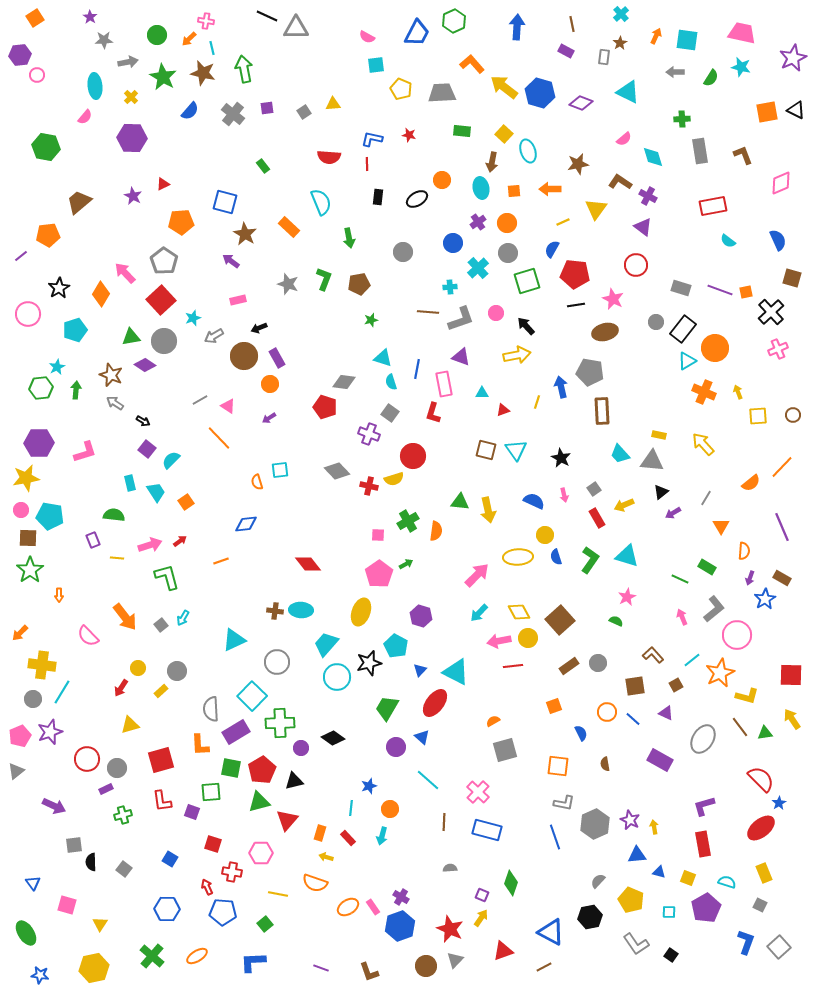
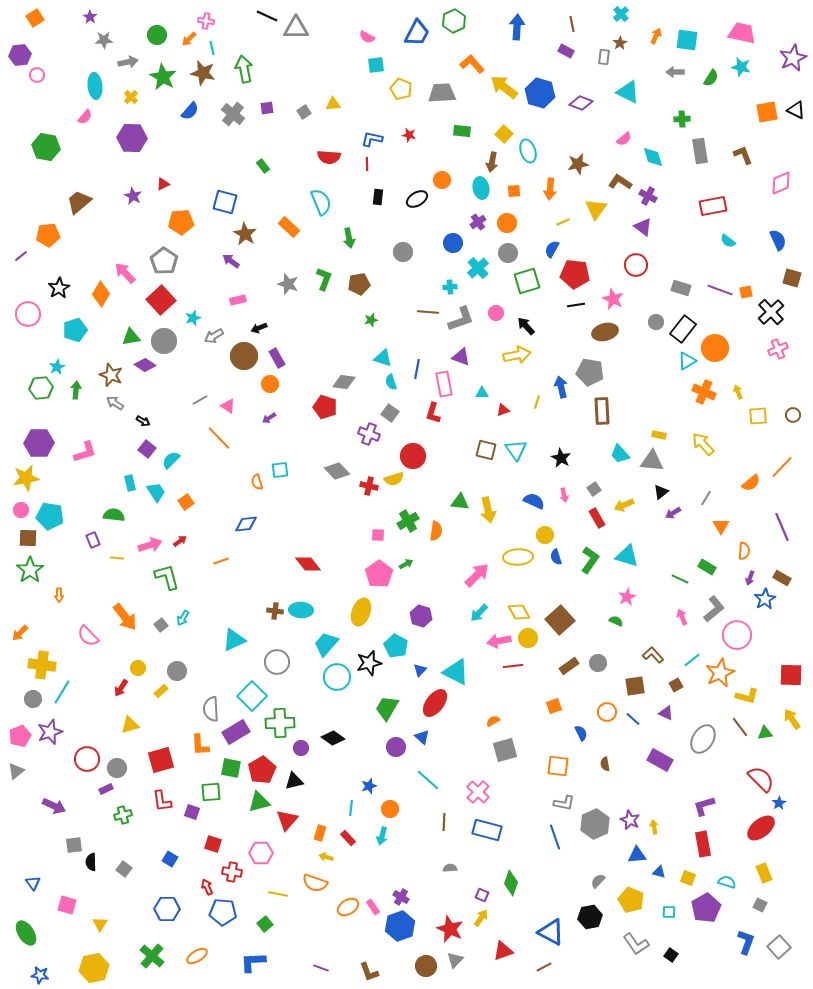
orange arrow at (550, 189): rotated 85 degrees counterclockwise
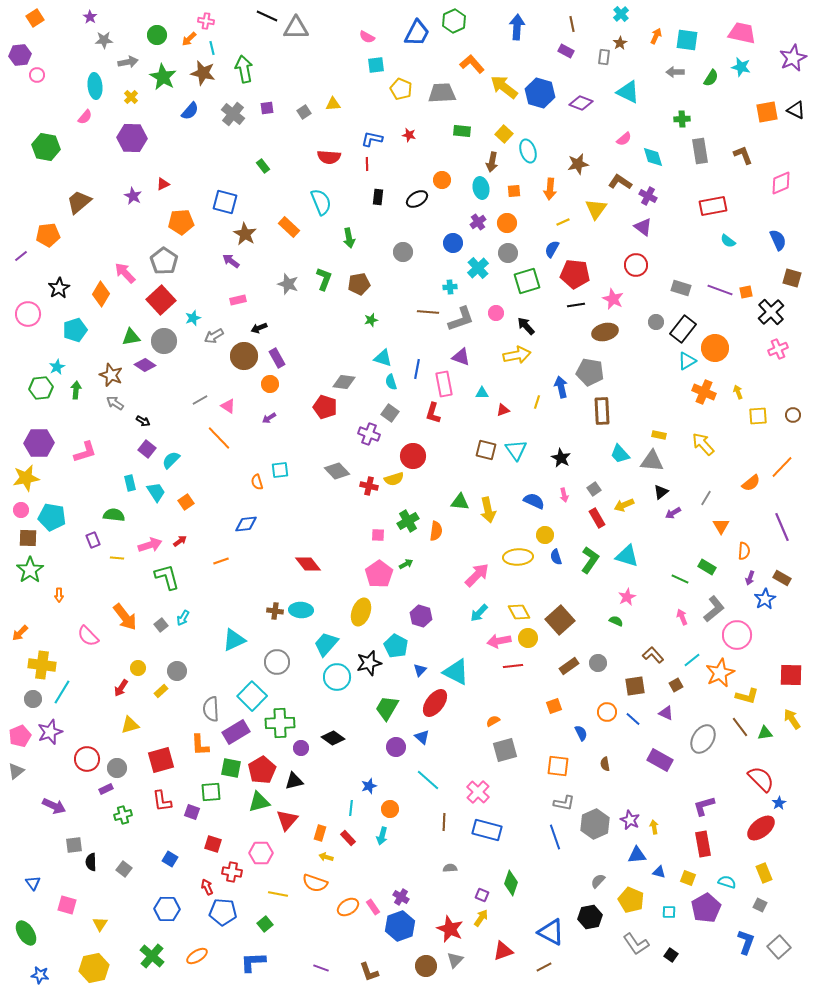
cyan pentagon at (50, 516): moved 2 px right, 1 px down
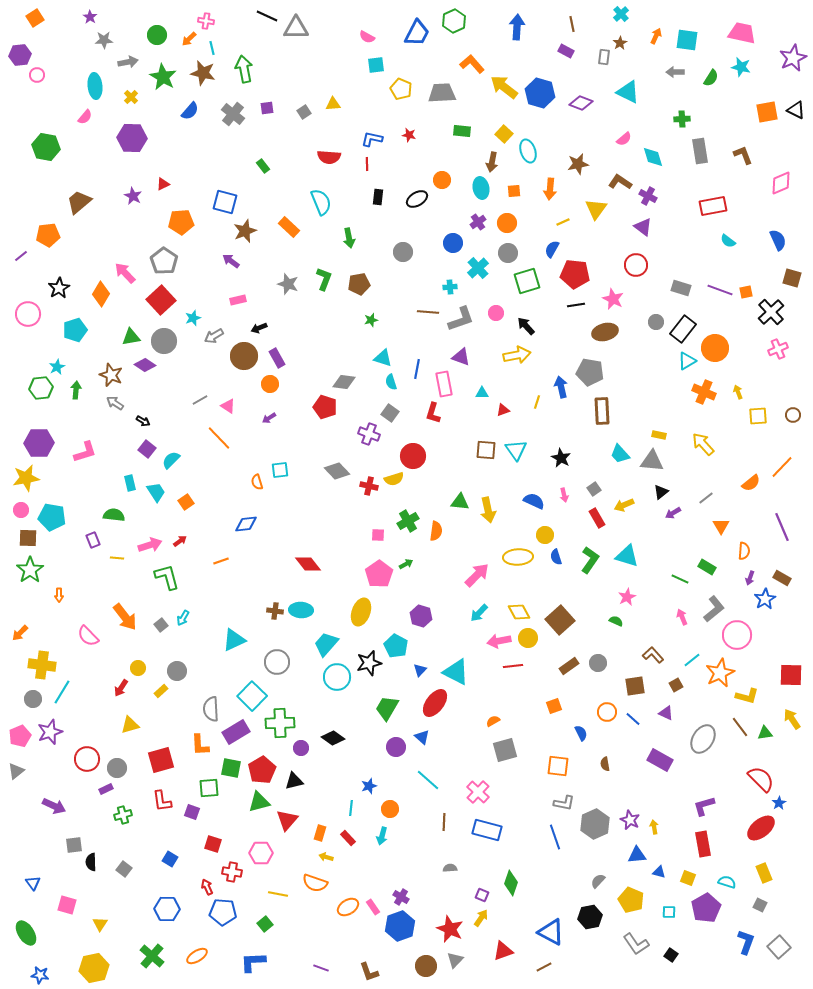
brown star at (245, 234): moved 3 px up; rotated 20 degrees clockwise
brown square at (486, 450): rotated 10 degrees counterclockwise
gray line at (706, 498): rotated 21 degrees clockwise
green square at (211, 792): moved 2 px left, 4 px up
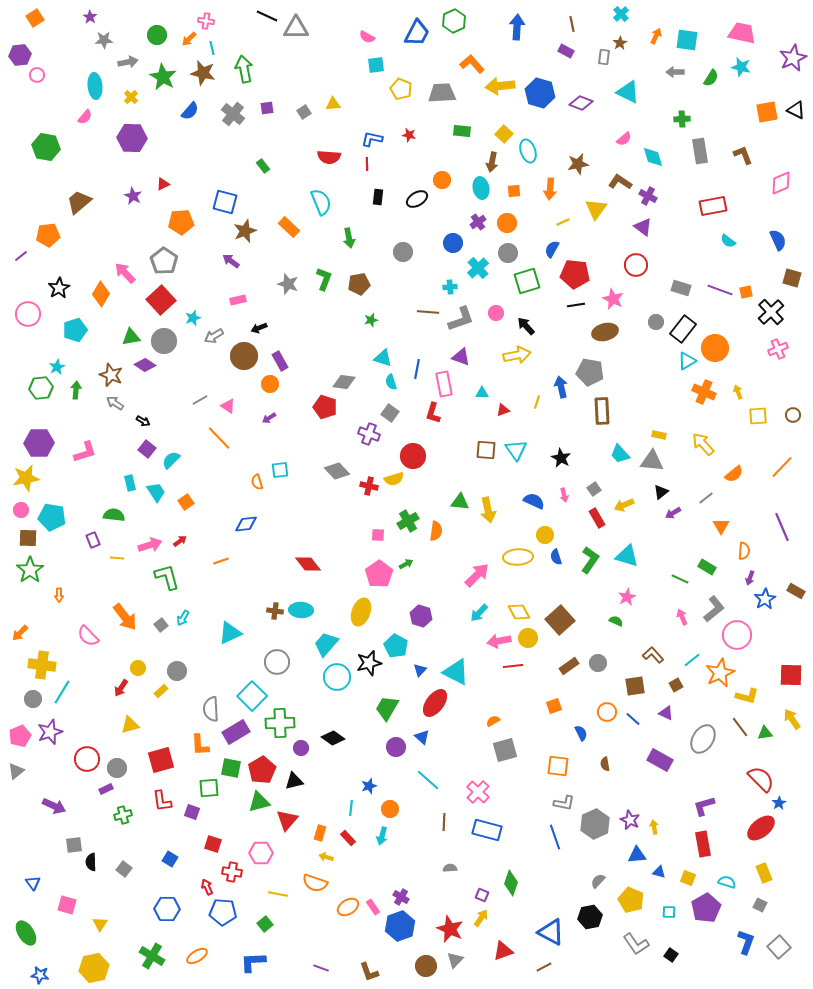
yellow arrow at (504, 87): moved 4 px left, 1 px up; rotated 44 degrees counterclockwise
purple rectangle at (277, 358): moved 3 px right, 3 px down
orange semicircle at (751, 483): moved 17 px left, 9 px up
brown rectangle at (782, 578): moved 14 px right, 13 px down
cyan triangle at (234, 640): moved 4 px left, 7 px up
green cross at (152, 956): rotated 10 degrees counterclockwise
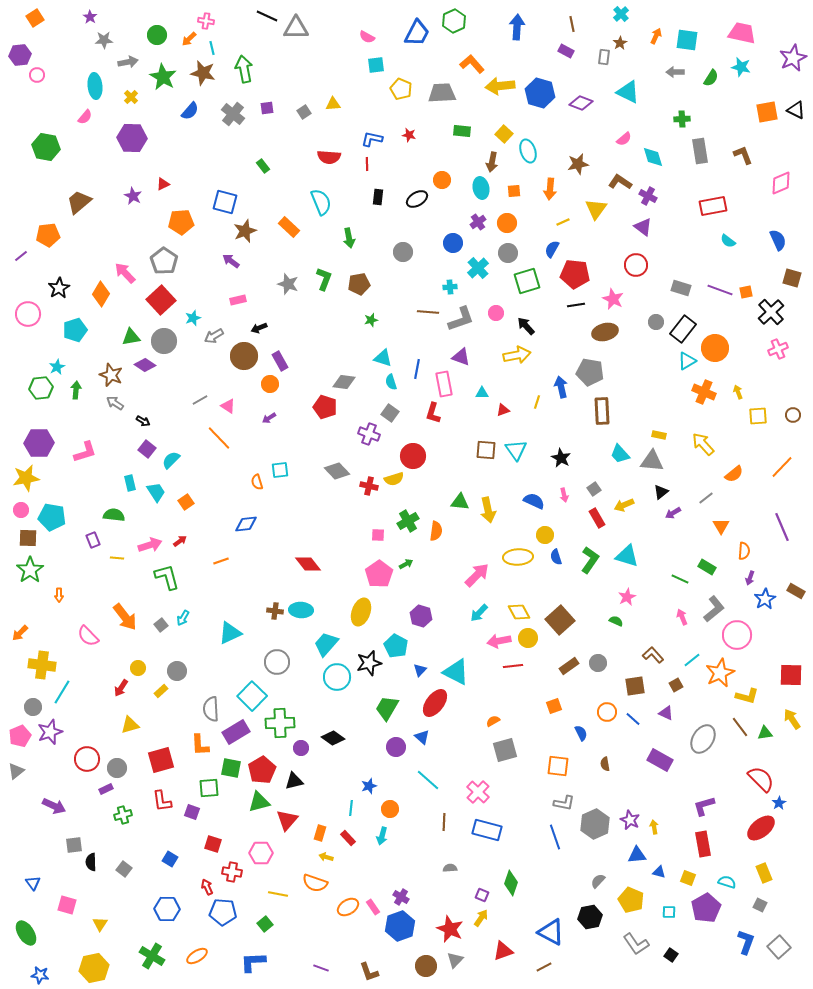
gray circle at (33, 699): moved 8 px down
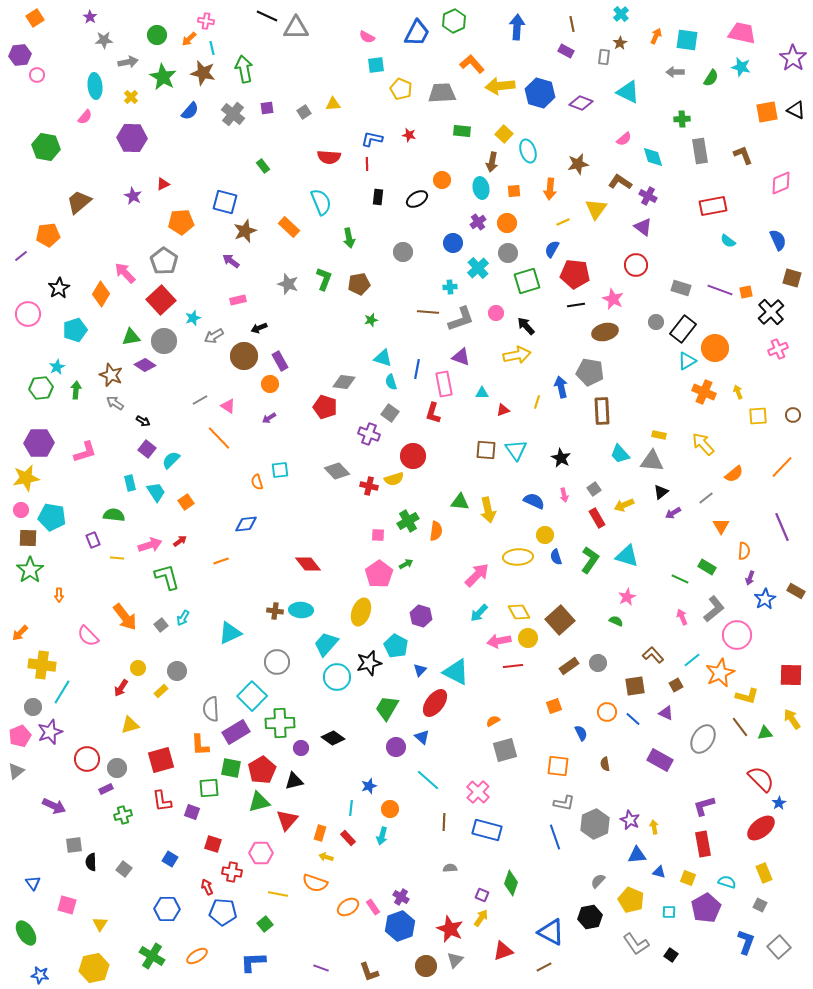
purple star at (793, 58): rotated 12 degrees counterclockwise
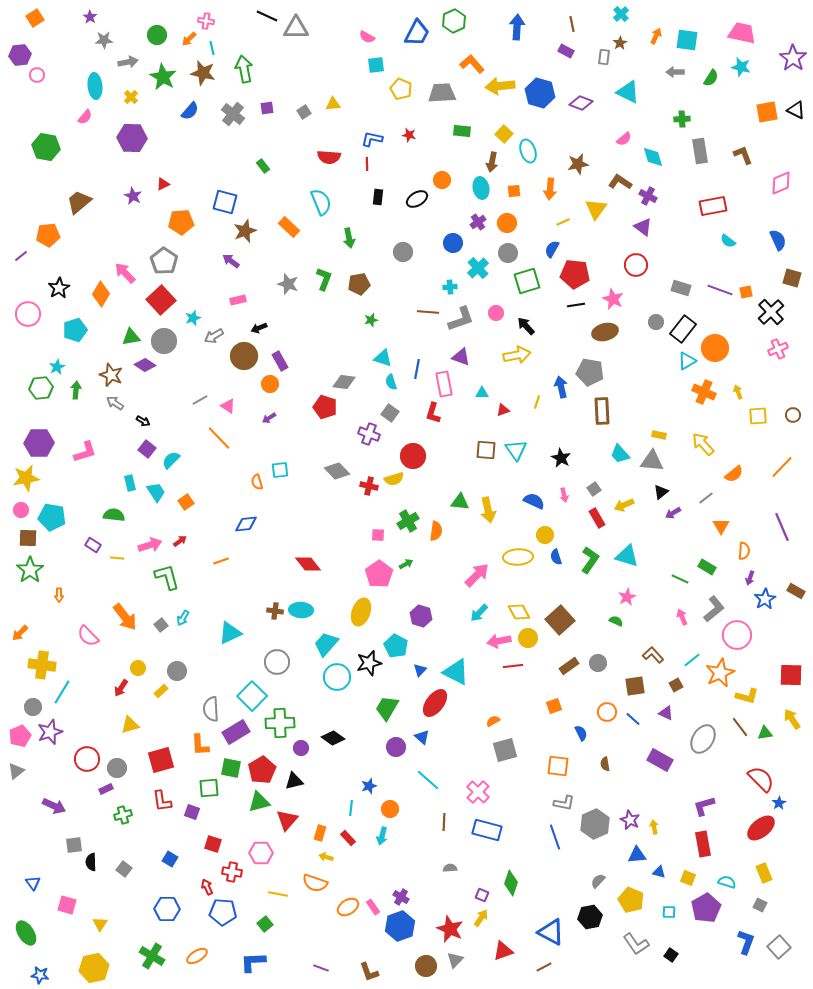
purple rectangle at (93, 540): moved 5 px down; rotated 35 degrees counterclockwise
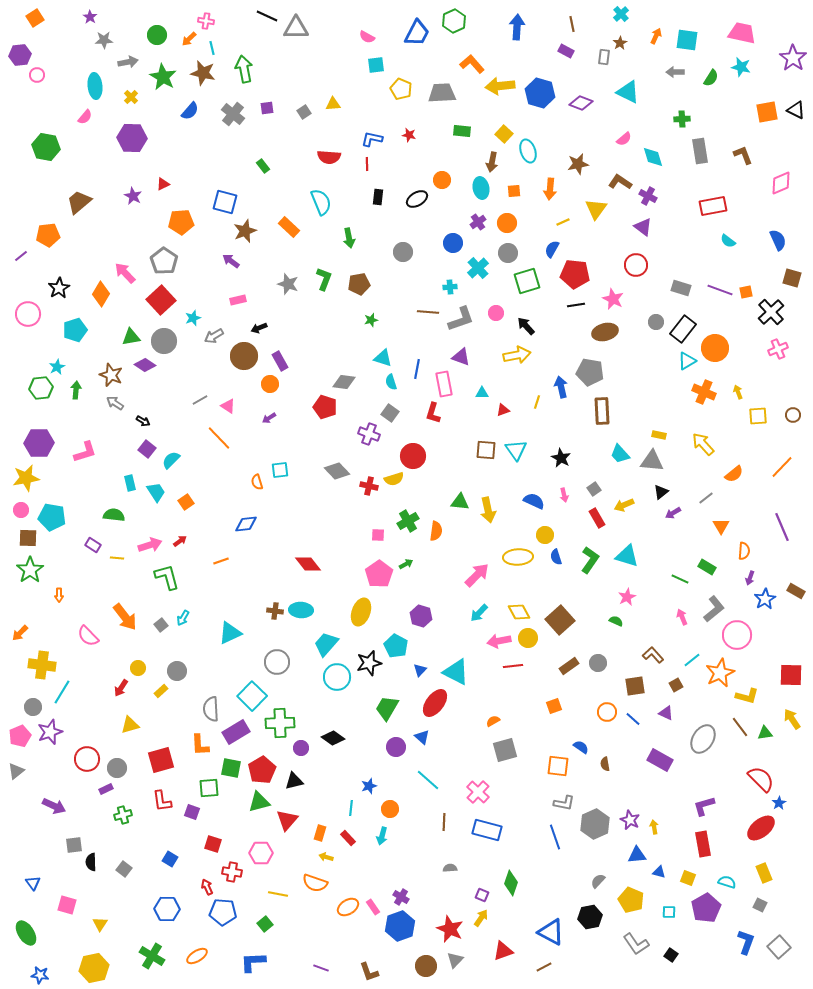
blue semicircle at (581, 733): moved 14 px down; rotated 28 degrees counterclockwise
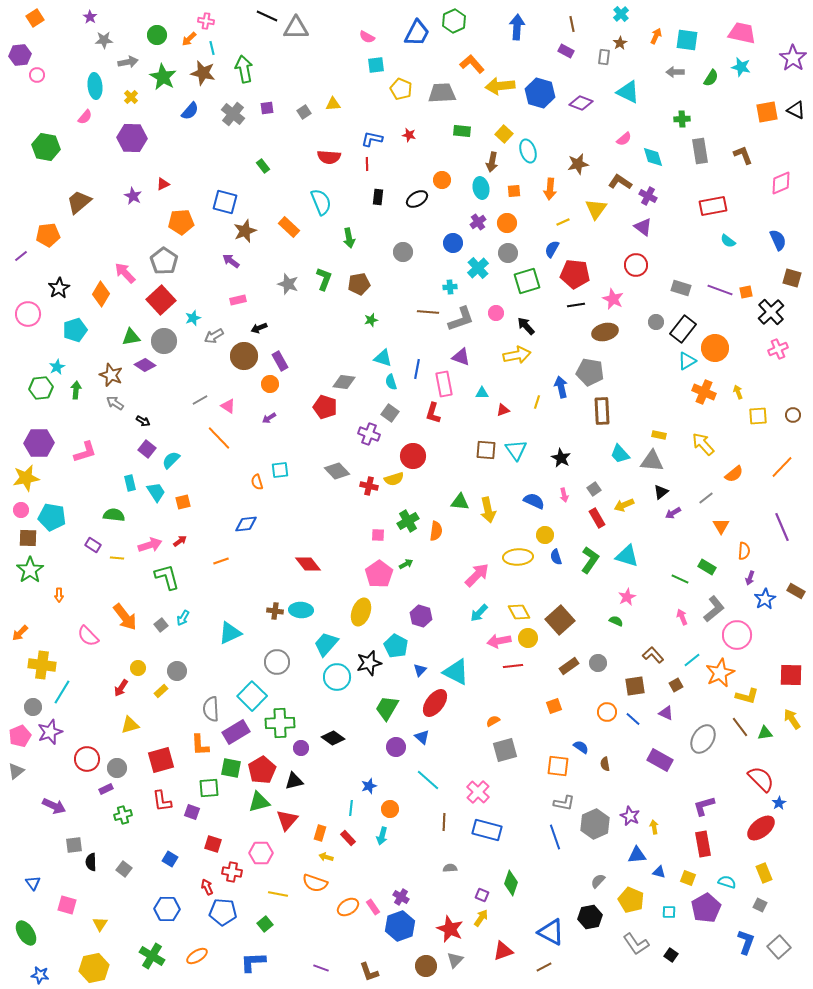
orange square at (186, 502): moved 3 px left; rotated 21 degrees clockwise
purple star at (630, 820): moved 4 px up
